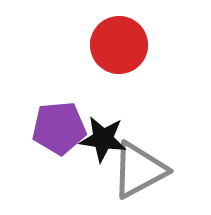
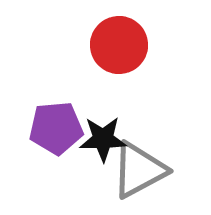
purple pentagon: moved 3 px left
black star: rotated 9 degrees counterclockwise
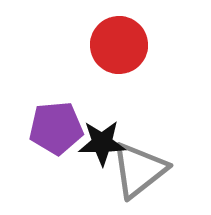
black star: moved 1 px left, 4 px down
gray triangle: rotated 10 degrees counterclockwise
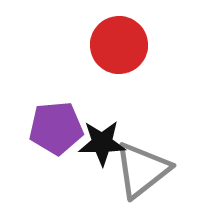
gray triangle: moved 3 px right
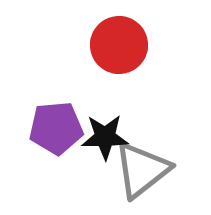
black star: moved 3 px right, 6 px up
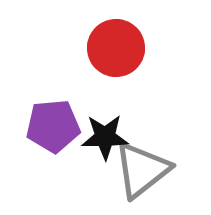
red circle: moved 3 px left, 3 px down
purple pentagon: moved 3 px left, 2 px up
